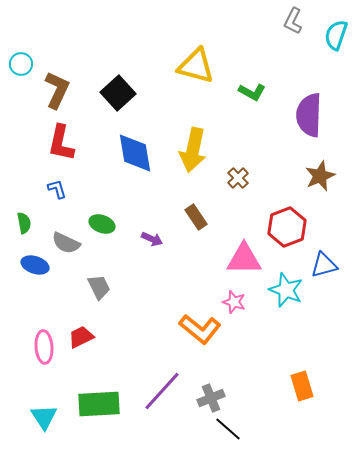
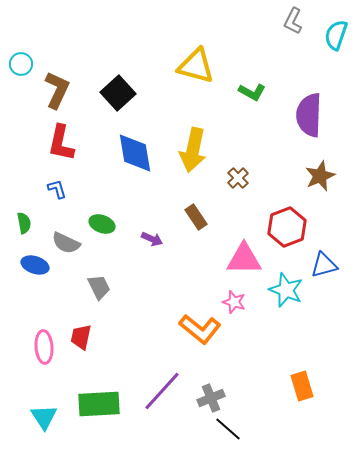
red trapezoid: rotated 52 degrees counterclockwise
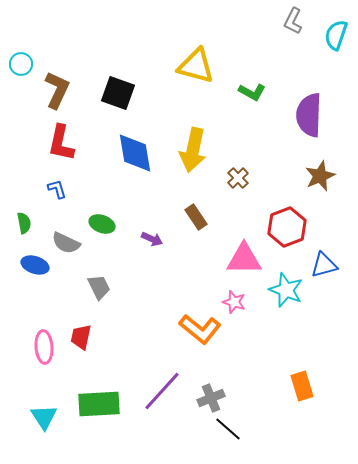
black square: rotated 28 degrees counterclockwise
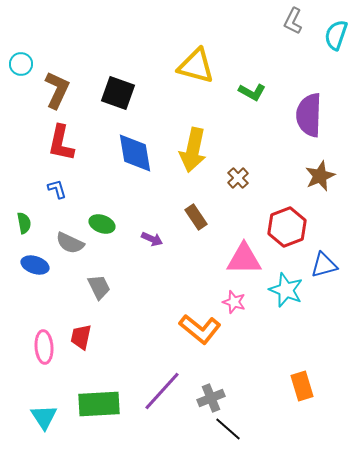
gray semicircle: moved 4 px right
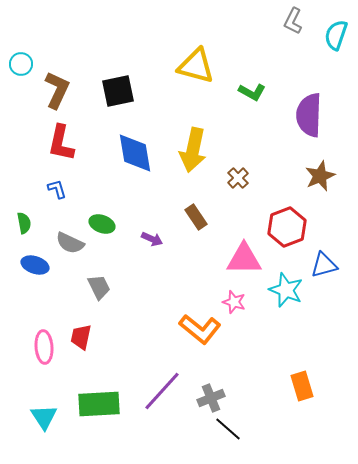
black square: moved 2 px up; rotated 32 degrees counterclockwise
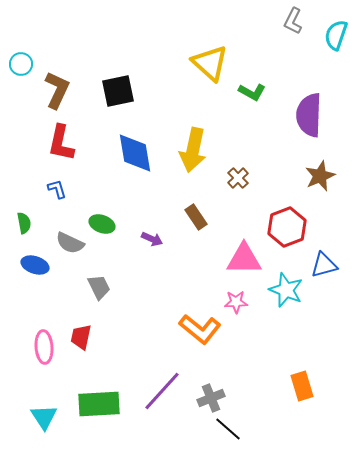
yellow triangle: moved 14 px right, 3 px up; rotated 27 degrees clockwise
pink star: moved 2 px right; rotated 20 degrees counterclockwise
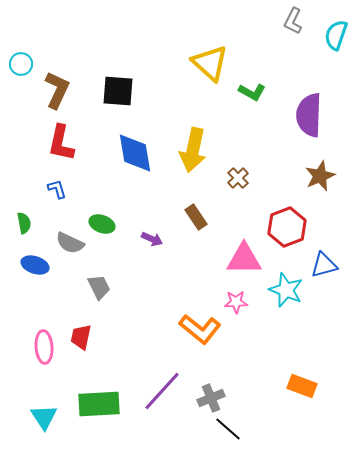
black square: rotated 16 degrees clockwise
orange rectangle: rotated 52 degrees counterclockwise
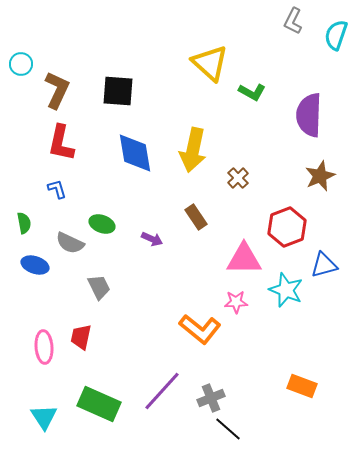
green rectangle: rotated 27 degrees clockwise
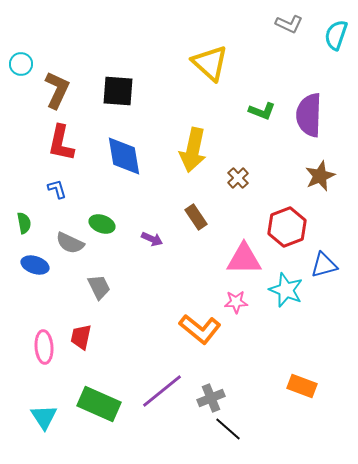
gray L-shape: moved 4 px left, 3 px down; rotated 92 degrees counterclockwise
green L-shape: moved 10 px right, 19 px down; rotated 8 degrees counterclockwise
blue diamond: moved 11 px left, 3 px down
purple line: rotated 9 degrees clockwise
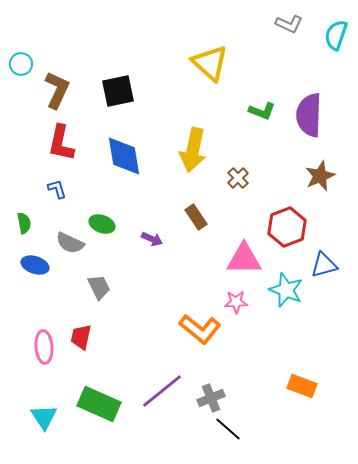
black square: rotated 16 degrees counterclockwise
